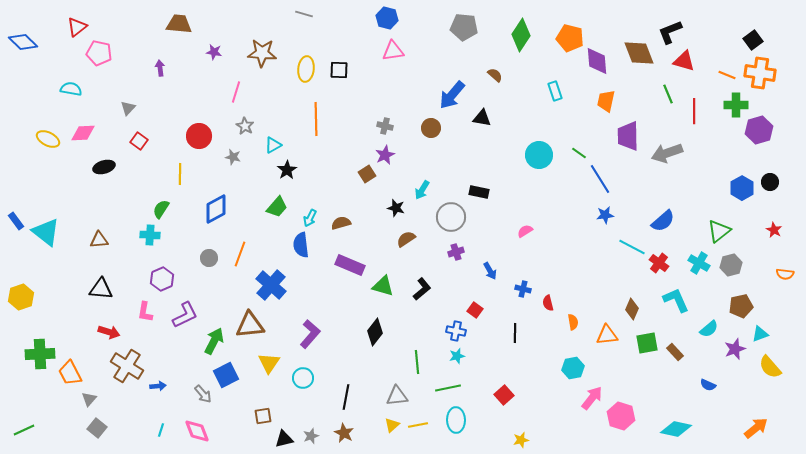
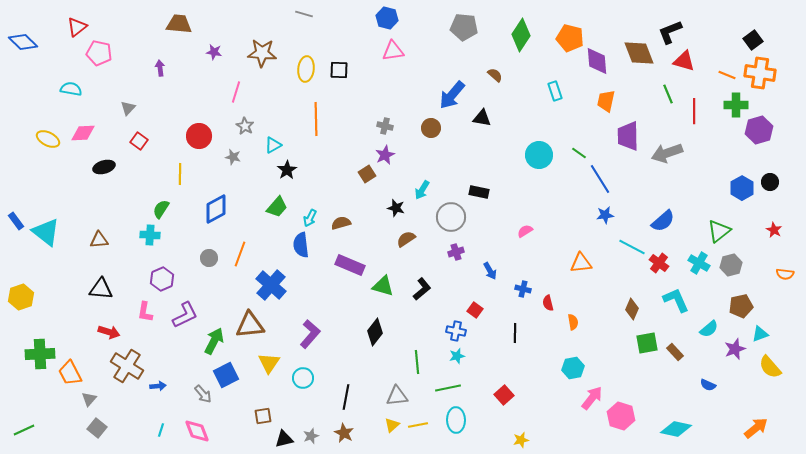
orange triangle at (607, 335): moved 26 px left, 72 px up
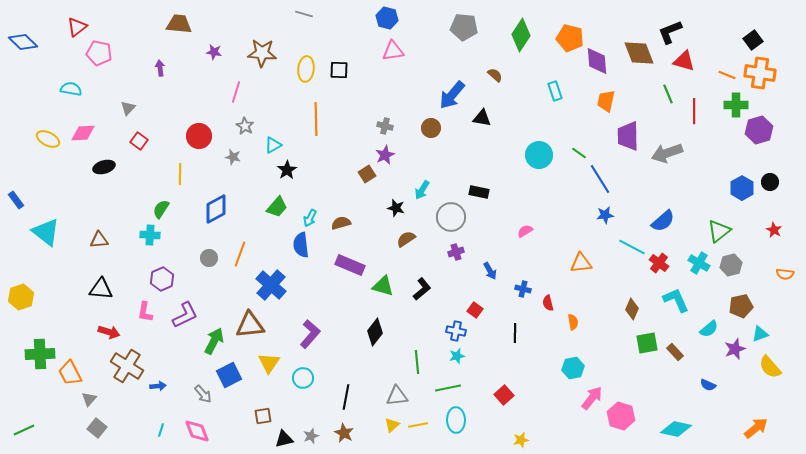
blue rectangle at (16, 221): moved 21 px up
blue square at (226, 375): moved 3 px right
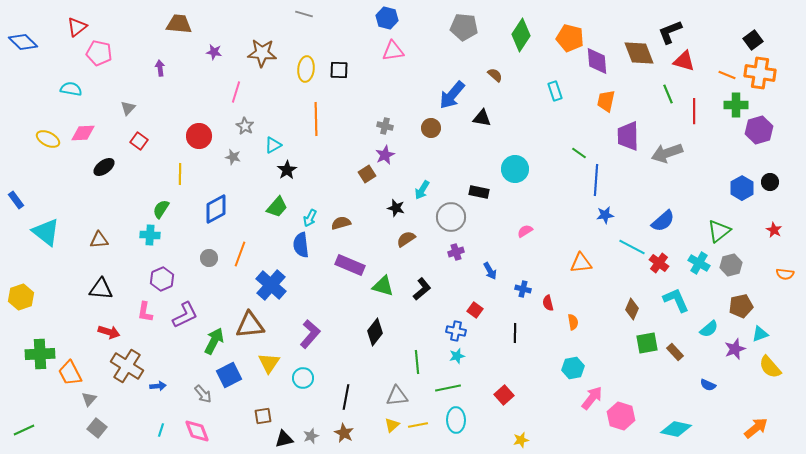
cyan circle at (539, 155): moved 24 px left, 14 px down
black ellipse at (104, 167): rotated 20 degrees counterclockwise
blue line at (600, 179): moved 4 px left, 1 px down; rotated 36 degrees clockwise
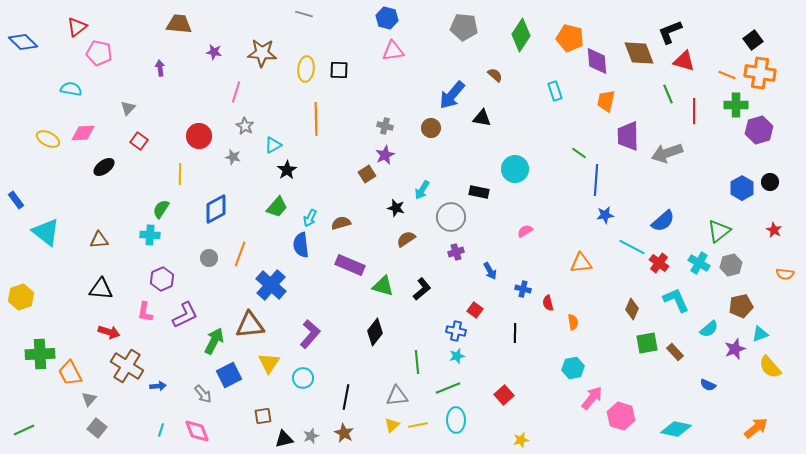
green line at (448, 388): rotated 10 degrees counterclockwise
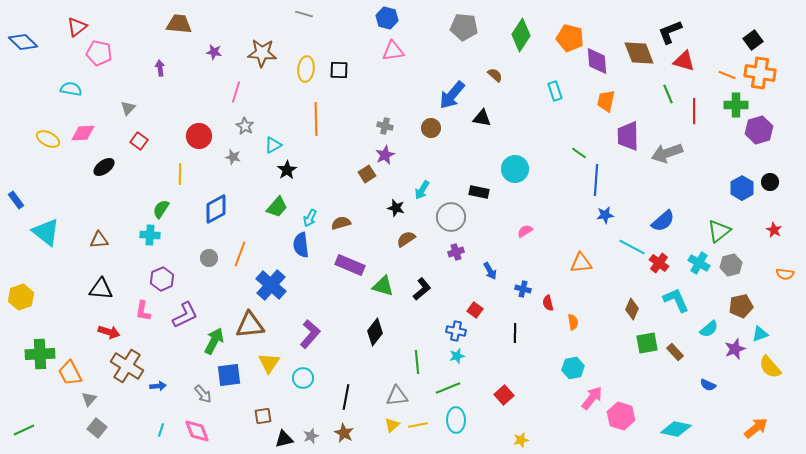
pink L-shape at (145, 312): moved 2 px left, 1 px up
blue square at (229, 375): rotated 20 degrees clockwise
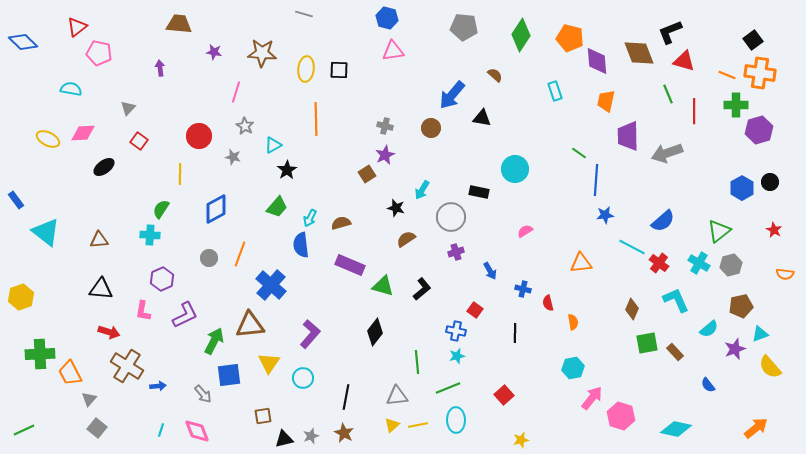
blue semicircle at (708, 385): rotated 28 degrees clockwise
